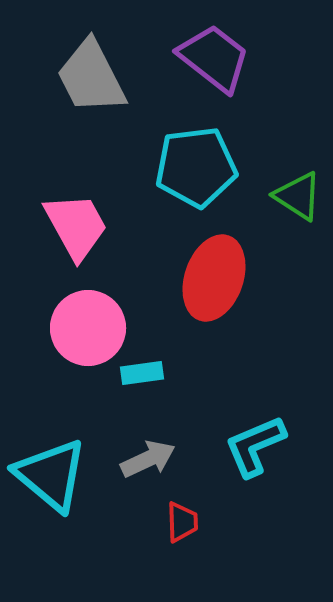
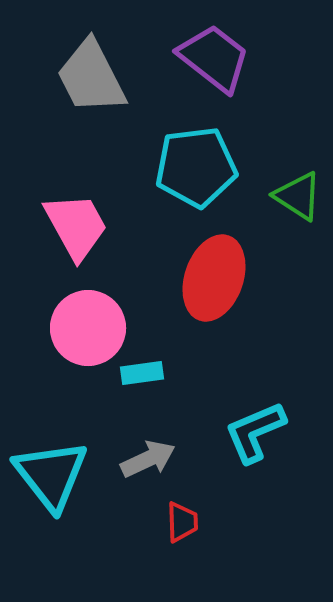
cyan L-shape: moved 14 px up
cyan triangle: rotated 12 degrees clockwise
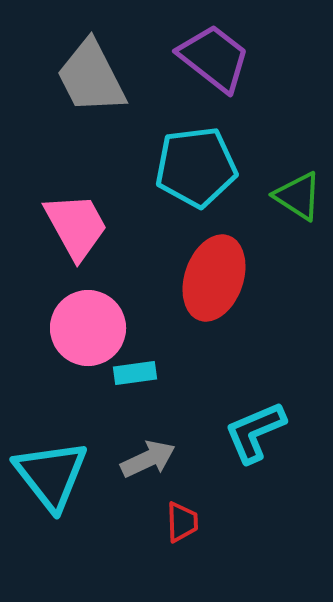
cyan rectangle: moved 7 px left
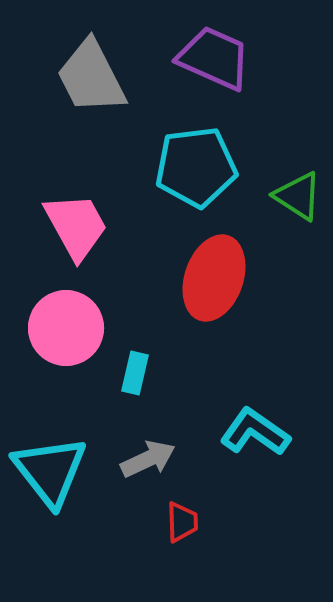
purple trapezoid: rotated 14 degrees counterclockwise
pink circle: moved 22 px left
cyan rectangle: rotated 69 degrees counterclockwise
cyan L-shape: rotated 58 degrees clockwise
cyan triangle: moved 1 px left, 4 px up
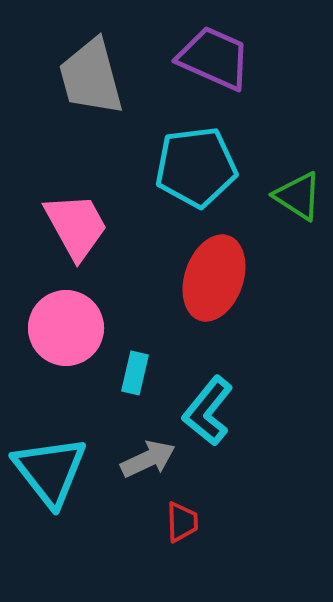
gray trapezoid: rotated 12 degrees clockwise
cyan L-shape: moved 47 px left, 21 px up; rotated 86 degrees counterclockwise
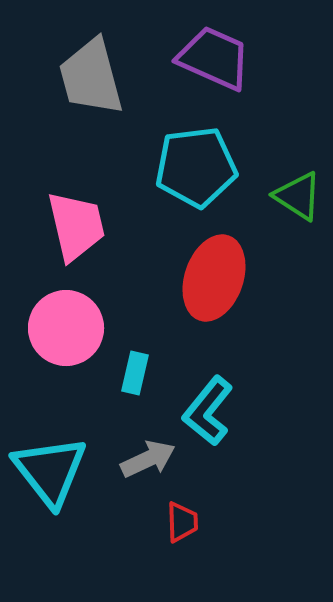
pink trapezoid: rotated 16 degrees clockwise
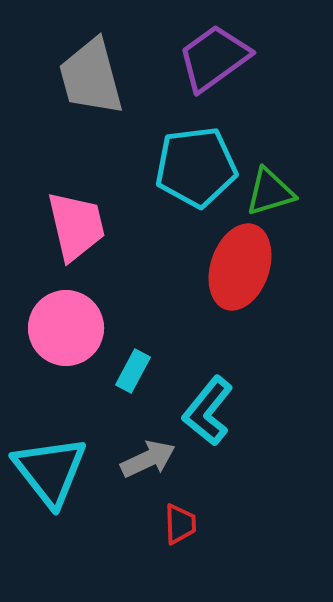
purple trapezoid: rotated 60 degrees counterclockwise
green triangle: moved 28 px left, 4 px up; rotated 50 degrees counterclockwise
red ellipse: moved 26 px right, 11 px up
cyan rectangle: moved 2 px left, 2 px up; rotated 15 degrees clockwise
red trapezoid: moved 2 px left, 2 px down
